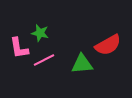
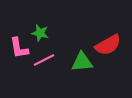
green triangle: moved 2 px up
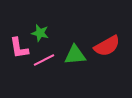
red semicircle: moved 1 px left, 1 px down
green triangle: moved 7 px left, 7 px up
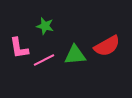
green star: moved 5 px right, 7 px up
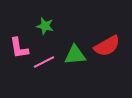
pink line: moved 2 px down
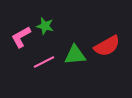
pink L-shape: moved 2 px right, 11 px up; rotated 70 degrees clockwise
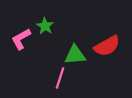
green star: rotated 18 degrees clockwise
pink L-shape: moved 2 px down
pink line: moved 16 px right, 16 px down; rotated 45 degrees counterclockwise
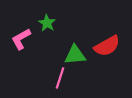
green star: moved 2 px right, 3 px up
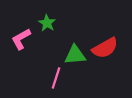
red semicircle: moved 2 px left, 2 px down
pink line: moved 4 px left
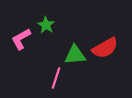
green star: moved 1 px left, 2 px down
